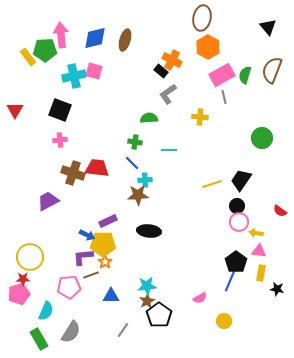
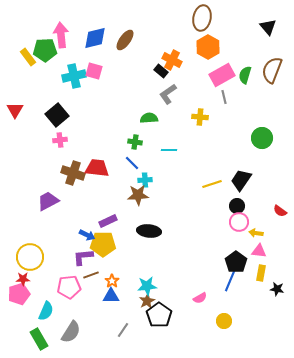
brown ellipse at (125, 40): rotated 20 degrees clockwise
black square at (60, 110): moved 3 px left, 5 px down; rotated 30 degrees clockwise
orange star at (105, 262): moved 7 px right, 19 px down
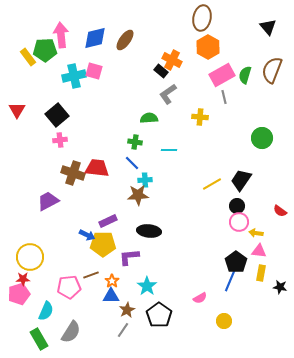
red triangle at (15, 110): moved 2 px right
yellow line at (212, 184): rotated 12 degrees counterclockwise
purple L-shape at (83, 257): moved 46 px right
cyan star at (147, 286): rotated 30 degrees counterclockwise
black star at (277, 289): moved 3 px right, 2 px up
brown star at (147, 301): moved 20 px left, 9 px down
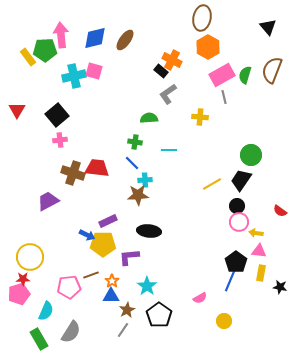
green circle at (262, 138): moved 11 px left, 17 px down
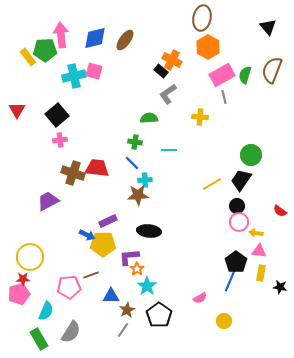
orange star at (112, 281): moved 25 px right, 12 px up
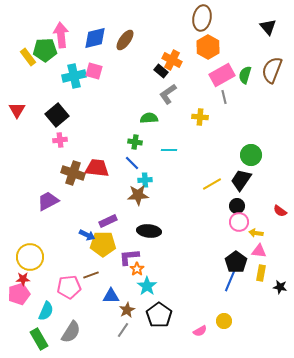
pink semicircle at (200, 298): moved 33 px down
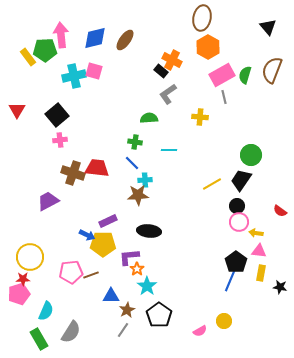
pink pentagon at (69, 287): moved 2 px right, 15 px up
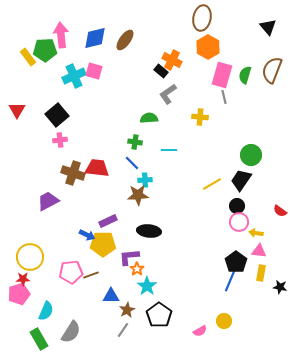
pink rectangle at (222, 75): rotated 45 degrees counterclockwise
cyan cross at (74, 76): rotated 10 degrees counterclockwise
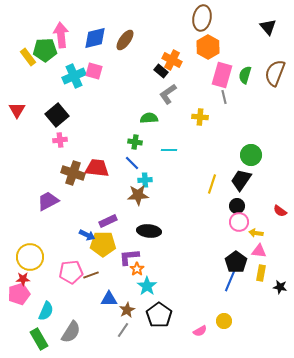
brown semicircle at (272, 70): moved 3 px right, 3 px down
yellow line at (212, 184): rotated 42 degrees counterclockwise
blue triangle at (111, 296): moved 2 px left, 3 px down
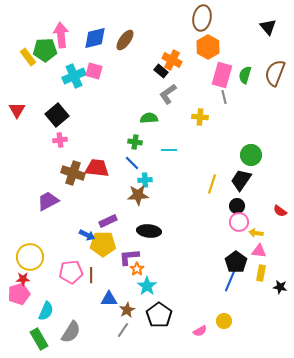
brown line at (91, 275): rotated 70 degrees counterclockwise
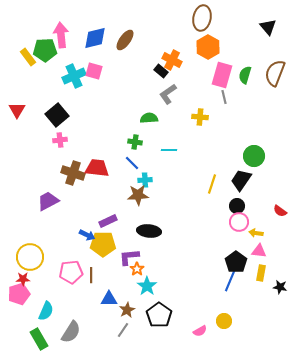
green circle at (251, 155): moved 3 px right, 1 px down
